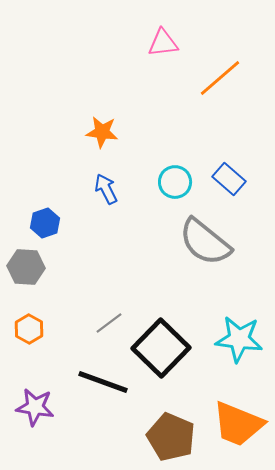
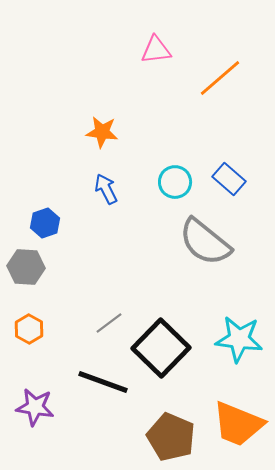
pink triangle: moved 7 px left, 7 px down
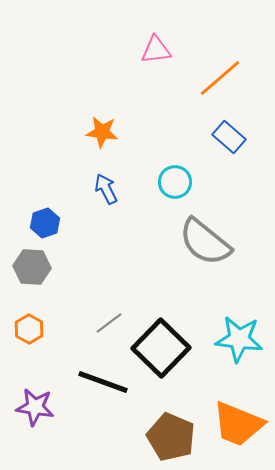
blue rectangle: moved 42 px up
gray hexagon: moved 6 px right
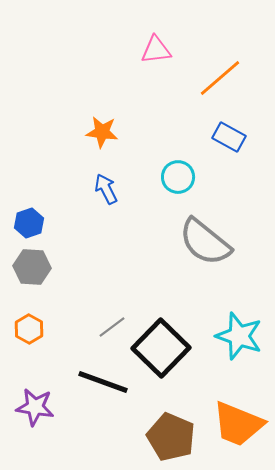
blue rectangle: rotated 12 degrees counterclockwise
cyan circle: moved 3 px right, 5 px up
blue hexagon: moved 16 px left
gray line: moved 3 px right, 4 px down
cyan star: moved 3 px up; rotated 12 degrees clockwise
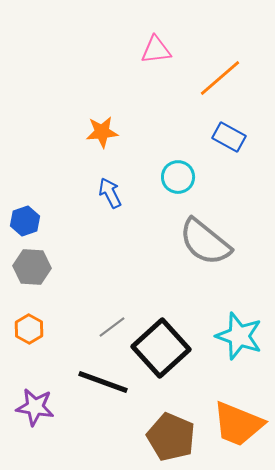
orange star: rotated 12 degrees counterclockwise
blue arrow: moved 4 px right, 4 px down
blue hexagon: moved 4 px left, 2 px up
black square: rotated 4 degrees clockwise
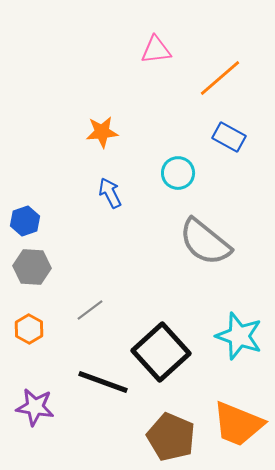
cyan circle: moved 4 px up
gray line: moved 22 px left, 17 px up
black square: moved 4 px down
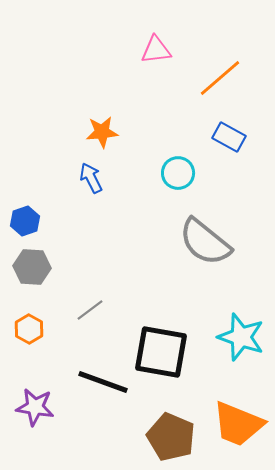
blue arrow: moved 19 px left, 15 px up
cyan star: moved 2 px right, 1 px down
black square: rotated 38 degrees counterclockwise
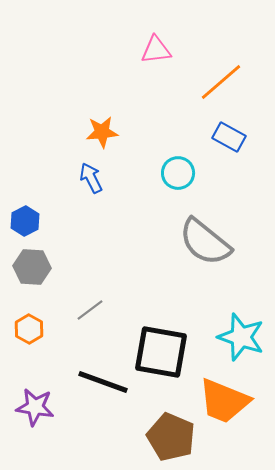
orange line: moved 1 px right, 4 px down
blue hexagon: rotated 8 degrees counterclockwise
orange trapezoid: moved 14 px left, 23 px up
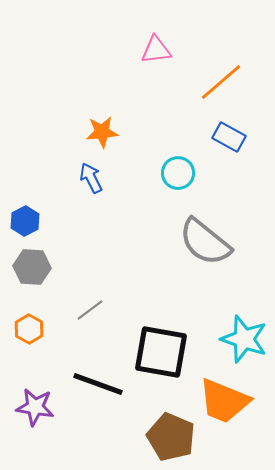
cyan star: moved 3 px right, 2 px down
black line: moved 5 px left, 2 px down
